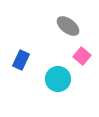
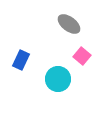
gray ellipse: moved 1 px right, 2 px up
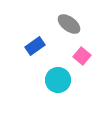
blue rectangle: moved 14 px right, 14 px up; rotated 30 degrees clockwise
cyan circle: moved 1 px down
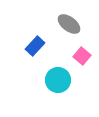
blue rectangle: rotated 12 degrees counterclockwise
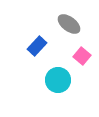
blue rectangle: moved 2 px right
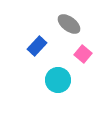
pink square: moved 1 px right, 2 px up
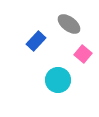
blue rectangle: moved 1 px left, 5 px up
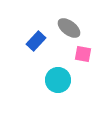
gray ellipse: moved 4 px down
pink square: rotated 30 degrees counterclockwise
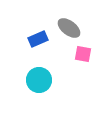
blue rectangle: moved 2 px right, 2 px up; rotated 24 degrees clockwise
cyan circle: moved 19 px left
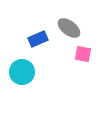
cyan circle: moved 17 px left, 8 px up
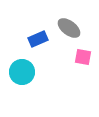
pink square: moved 3 px down
